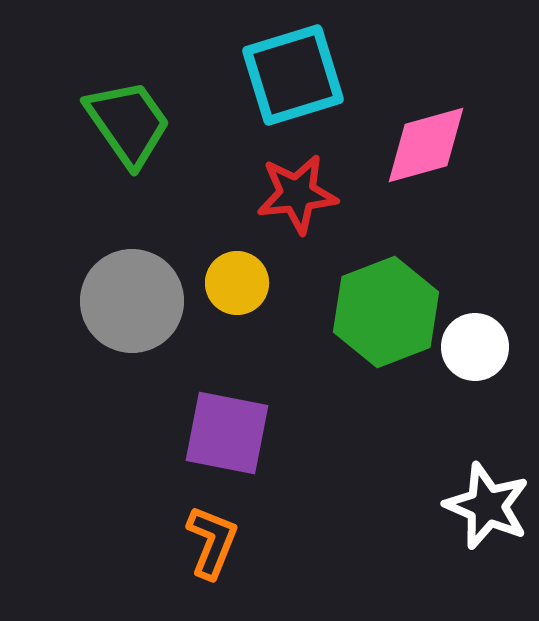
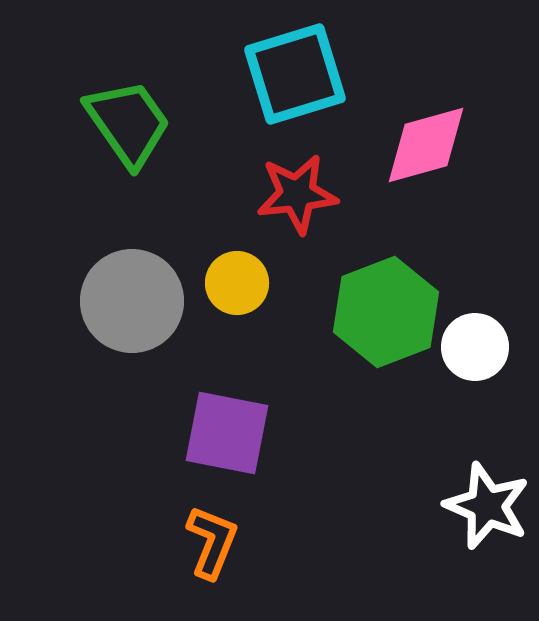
cyan square: moved 2 px right, 1 px up
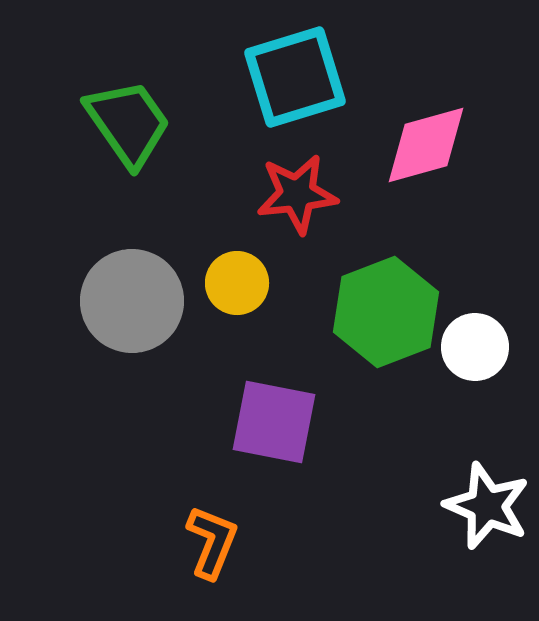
cyan square: moved 3 px down
purple square: moved 47 px right, 11 px up
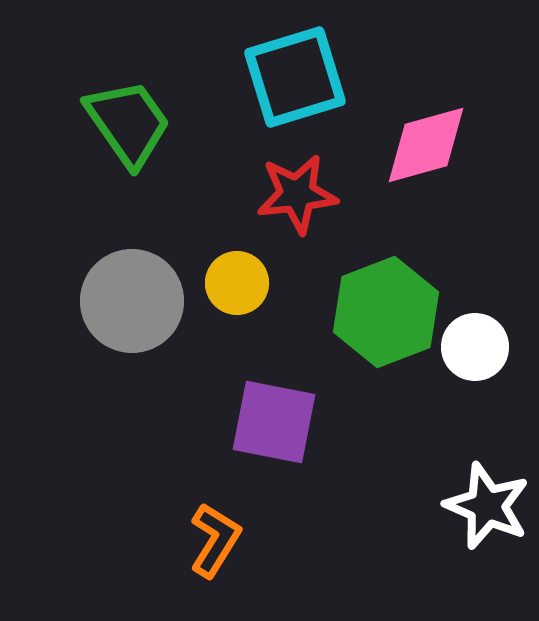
orange L-shape: moved 3 px right, 2 px up; rotated 10 degrees clockwise
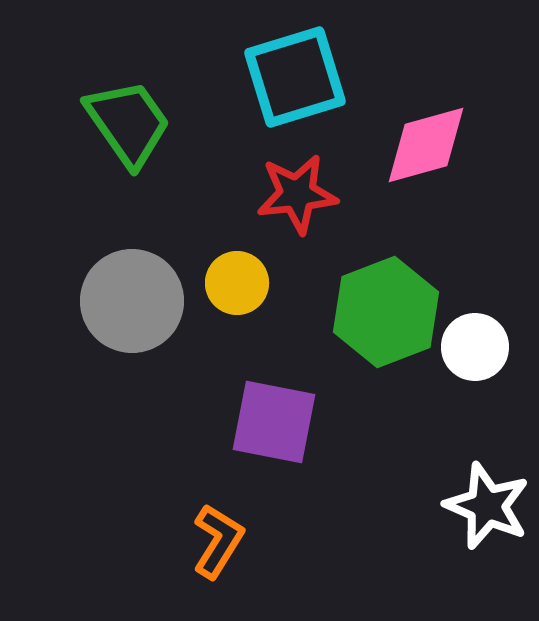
orange L-shape: moved 3 px right, 1 px down
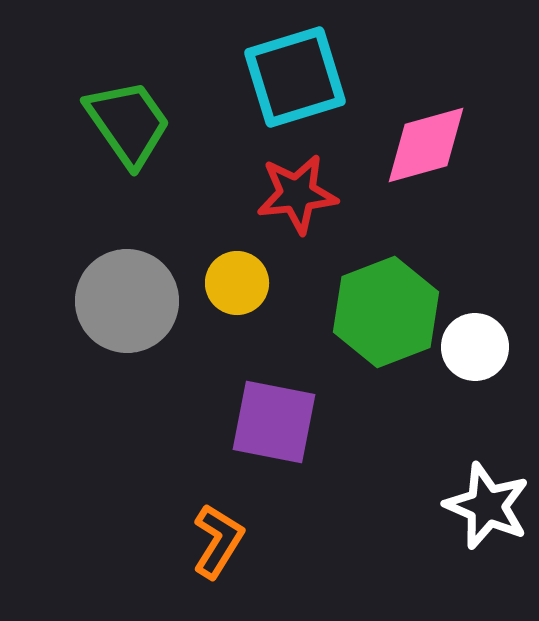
gray circle: moved 5 px left
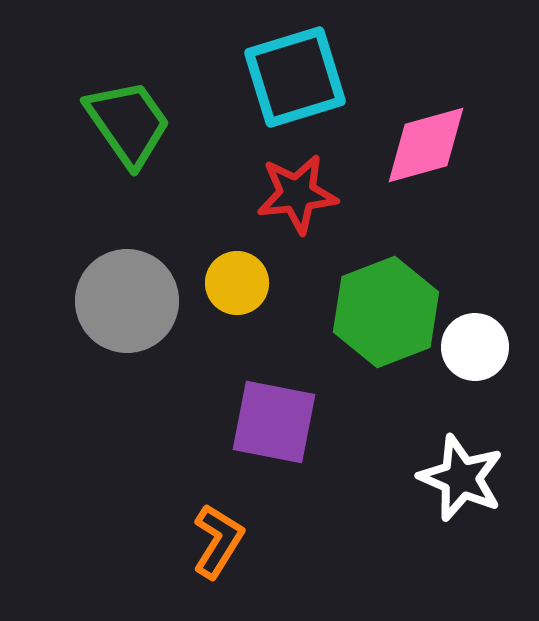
white star: moved 26 px left, 28 px up
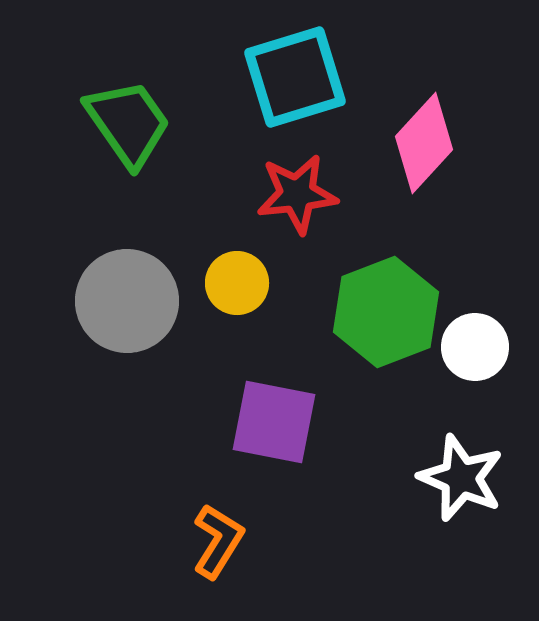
pink diamond: moved 2 px left, 2 px up; rotated 32 degrees counterclockwise
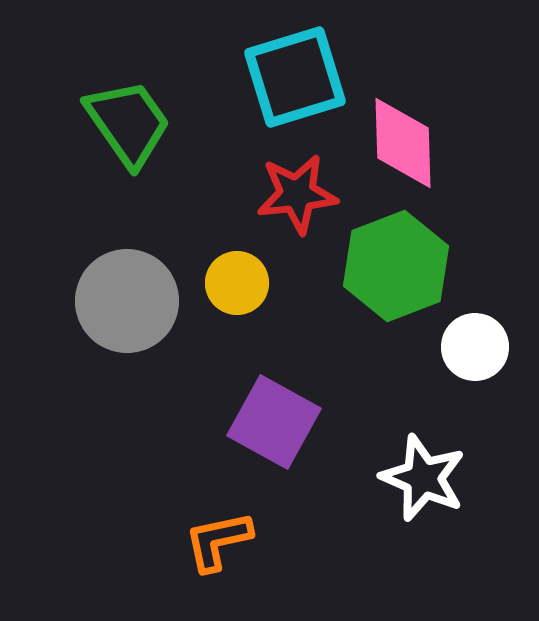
pink diamond: moved 21 px left; rotated 44 degrees counterclockwise
green hexagon: moved 10 px right, 46 px up
purple square: rotated 18 degrees clockwise
white star: moved 38 px left
orange L-shape: rotated 134 degrees counterclockwise
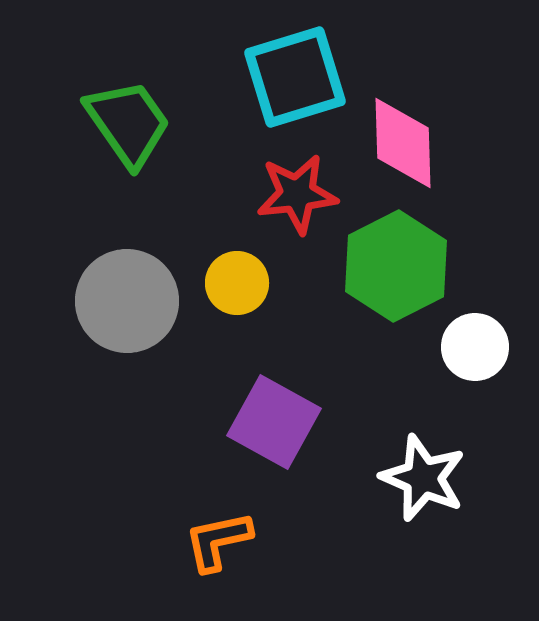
green hexagon: rotated 6 degrees counterclockwise
